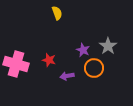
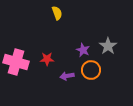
red star: moved 2 px left, 1 px up; rotated 16 degrees counterclockwise
pink cross: moved 2 px up
orange circle: moved 3 px left, 2 px down
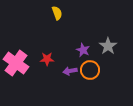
pink cross: moved 1 px down; rotated 20 degrees clockwise
orange circle: moved 1 px left
purple arrow: moved 3 px right, 5 px up
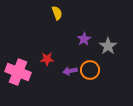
purple star: moved 1 px right, 11 px up; rotated 16 degrees clockwise
pink cross: moved 2 px right, 9 px down; rotated 15 degrees counterclockwise
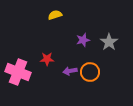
yellow semicircle: moved 2 px left, 2 px down; rotated 88 degrees counterclockwise
purple star: moved 1 px left, 1 px down; rotated 16 degrees clockwise
gray star: moved 1 px right, 4 px up
orange circle: moved 2 px down
